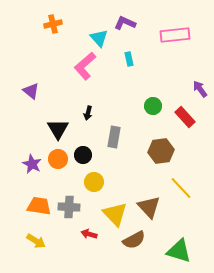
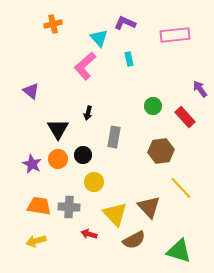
yellow arrow: rotated 132 degrees clockwise
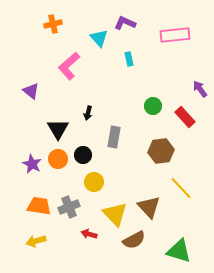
pink L-shape: moved 16 px left
gray cross: rotated 25 degrees counterclockwise
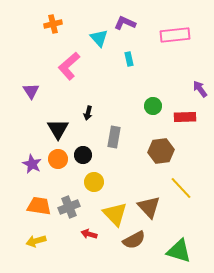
purple triangle: rotated 18 degrees clockwise
red rectangle: rotated 50 degrees counterclockwise
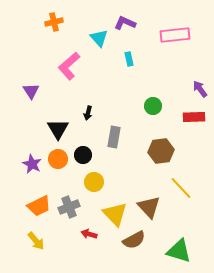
orange cross: moved 1 px right, 2 px up
red rectangle: moved 9 px right
orange trapezoid: rotated 145 degrees clockwise
yellow arrow: rotated 114 degrees counterclockwise
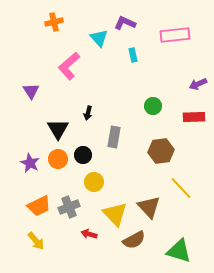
cyan rectangle: moved 4 px right, 4 px up
purple arrow: moved 2 px left, 5 px up; rotated 78 degrees counterclockwise
purple star: moved 2 px left, 1 px up
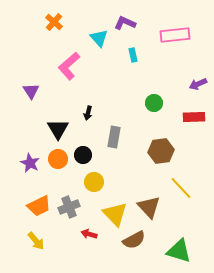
orange cross: rotated 36 degrees counterclockwise
green circle: moved 1 px right, 3 px up
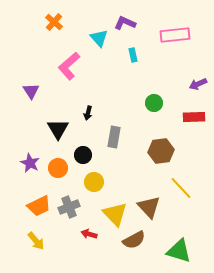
orange circle: moved 9 px down
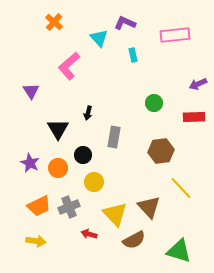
yellow arrow: rotated 42 degrees counterclockwise
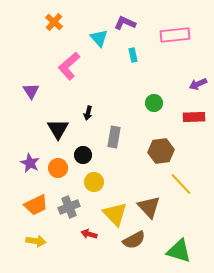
yellow line: moved 4 px up
orange trapezoid: moved 3 px left, 1 px up
